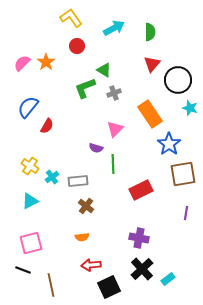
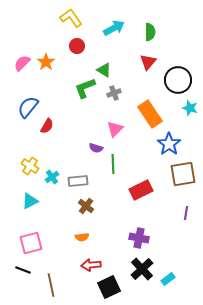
red triangle: moved 4 px left, 2 px up
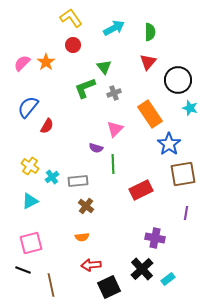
red circle: moved 4 px left, 1 px up
green triangle: moved 3 px up; rotated 21 degrees clockwise
purple cross: moved 16 px right
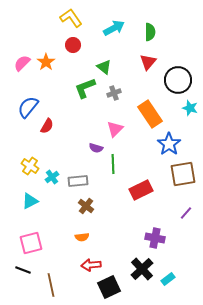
green triangle: rotated 14 degrees counterclockwise
purple line: rotated 32 degrees clockwise
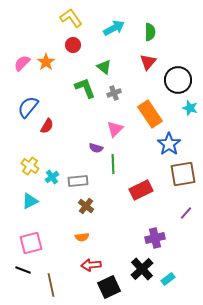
green L-shape: rotated 90 degrees clockwise
purple cross: rotated 24 degrees counterclockwise
